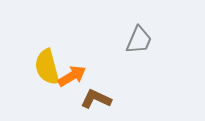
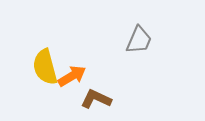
yellow semicircle: moved 2 px left
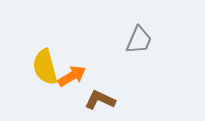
brown L-shape: moved 4 px right, 1 px down
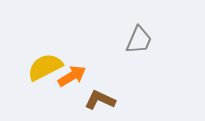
yellow semicircle: rotated 78 degrees clockwise
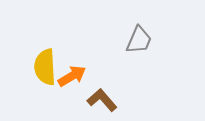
yellow semicircle: rotated 66 degrees counterclockwise
brown L-shape: moved 2 px right; rotated 24 degrees clockwise
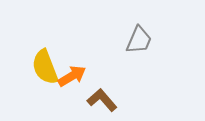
yellow semicircle: rotated 18 degrees counterclockwise
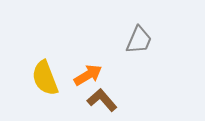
yellow semicircle: moved 11 px down
orange arrow: moved 16 px right, 1 px up
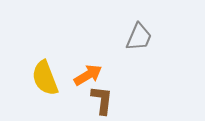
gray trapezoid: moved 3 px up
brown L-shape: rotated 48 degrees clockwise
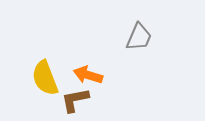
orange arrow: rotated 132 degrees counterclockwise
brown L-shape: moved 27 px left; rotated 108 degrees counterclockwise
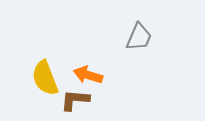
brown L-shape: rotated 16 degrees clockwise
